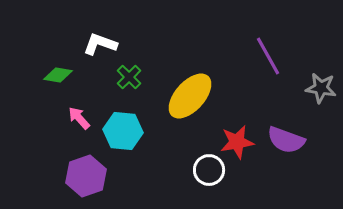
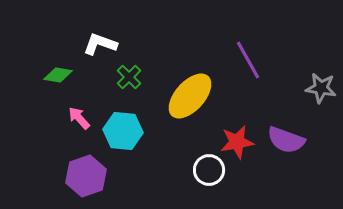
purple line: moved 20 px left, 4 px down
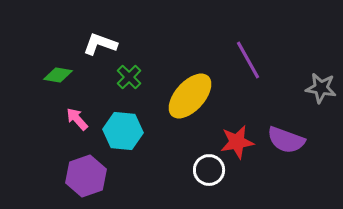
pink arrow: moved 2 px left, 1 px down
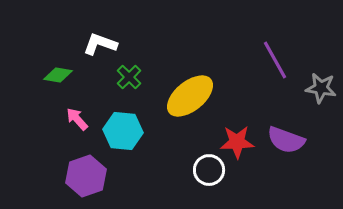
purple line: moved 27 px right
yellow ellipse: rotated 9 degrees clockwise
red star: rotated 8 degrees clockwise
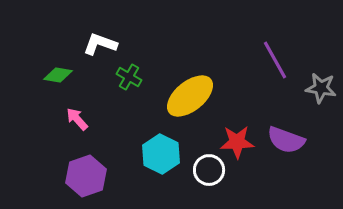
green cross: rotated 15 degrees counterclockwise
cyan hexagon: moved 38 px right, 23 px down; rotated 21 degrees clockwise
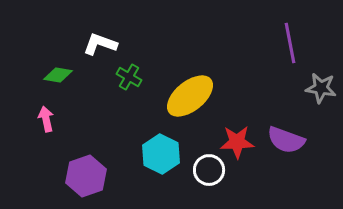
purple line: moved 15 px right, 17 px up; rotated 18 degrees clockwise
pink arrow: moved 31 px left; rotated 30 degrees clockwise
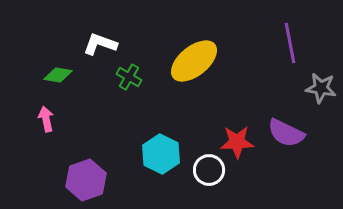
yellow ellipse: moved 4 px right, 35 px up
purple semicircle: moved 7 px up; rotated 6 degrees clockwise
purple hexagon: moved 4 px down
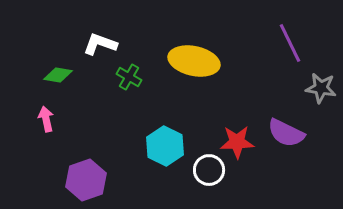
purple line: rotated 15 degrees counterclockwise
yellow ellipse: rotated 51 degrees clockwise
cyan hexagon: moved 4 px right, 8 px up
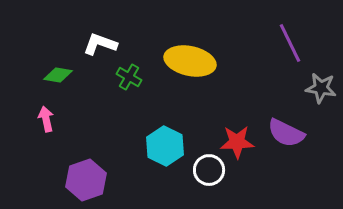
yellow ellipse: moved 4 px left
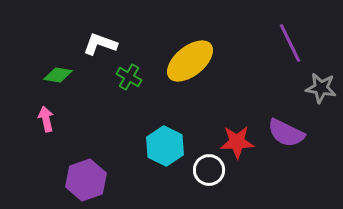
yellow ellipse: rotated 51 degrees counterclockwise
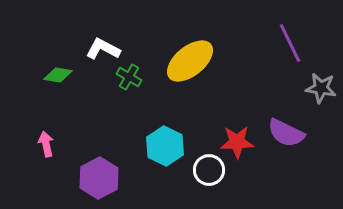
white L-shape: moved 3 px right, 5 px down; rotated 8 degrees clockwise
pink arrow: moved 25 px down
purple hexagon: moved 13 px right, 2 px up; rotated 9 degrees counterclockwise
